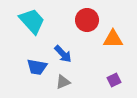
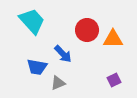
red circle: moved 10 px down
gray triangle: moved 5 px left, 1 px down
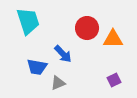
cyan trapezoid: moved 4 px left; rotated 24 degrees clockwise
red circle: moved 2 px up
